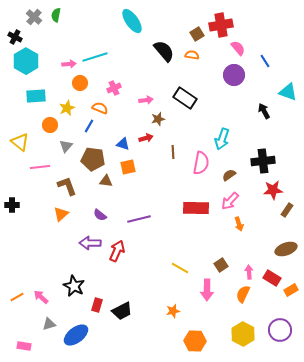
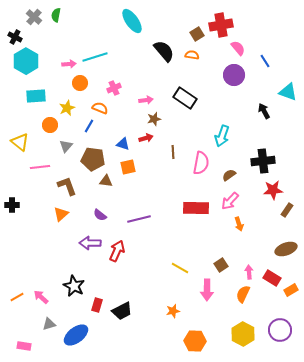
brown star at (158, 119): moved 4 px left
cyan arrow at (222, 139): moved 3 px up
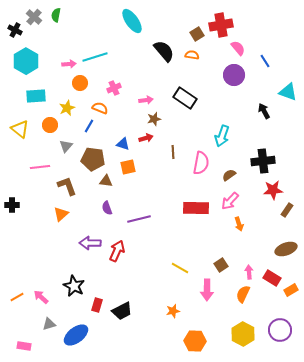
black cross at (15, 37): moved 7 px up
yellow triangle at (20, 142): moved 13 px up
purple semicircle at (100, 215): moved 7 px right, 7 px up; rotated 32 degrees clockwise
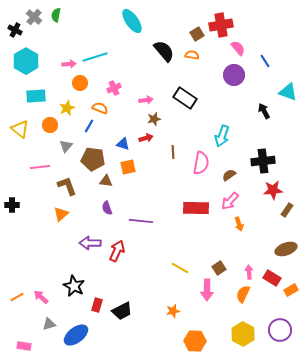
purple line at (139, 219): moved 2 px right, 2 px down; rotated 20 degrees clockwise
brown square at (221, 265): moved 2 px left, 3 px down
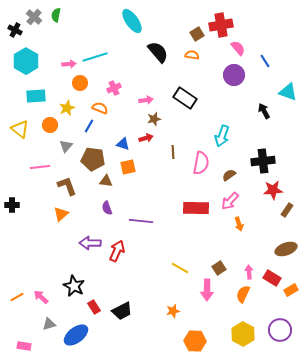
black semicircle at (164, 51): moved 6 px left, 1 px down
red rectangle at (97, 305): moved 3 px left, 2 px down; rotated 48 degrees counterclockwise
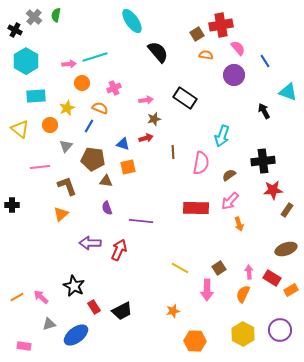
orange semicircle at (192, 55): moved 14 px right
orange circle at (80, 83): moved 2 px right
red arrow at (117, 251): moved 2 px right, 1 px up
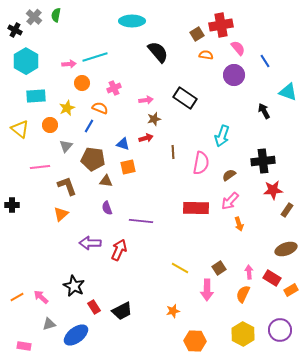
cyan ellipse at (132, 21): rotated 55 degrees counterclockwise
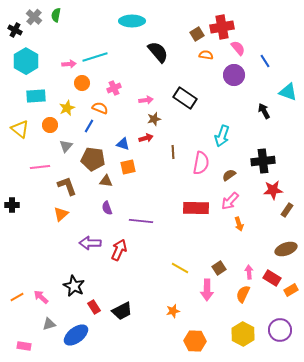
red cross at (221, 25): moved 1 px right, 2 px down
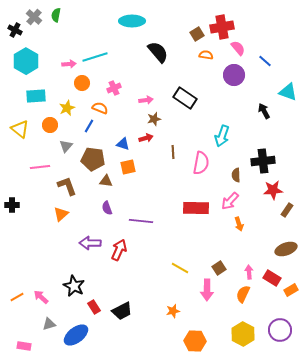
blue line at (265, 61): rotated 16 degrees counterclockwise
brown semicircle at (229, 175): moved 7 px right; rotated 56 degrees counterclockwise
